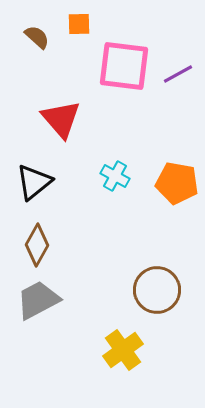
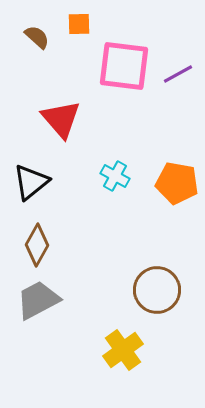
black triangle: moved 3 px left
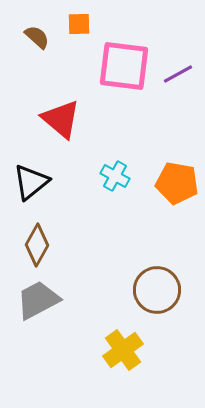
red triangle: rotated 9 degrees counterclockwise
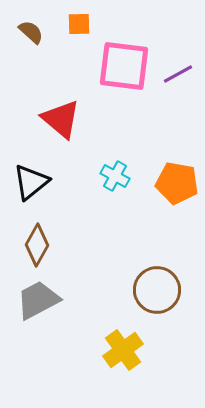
brown semicircle: moved 6 px left, 5 px up
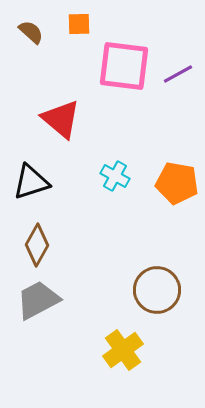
black triangle: rotated 21 degrees clockwise
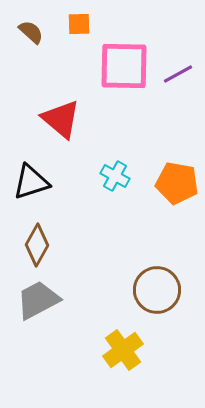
pink square: rotated 6 degrees counterclockwise
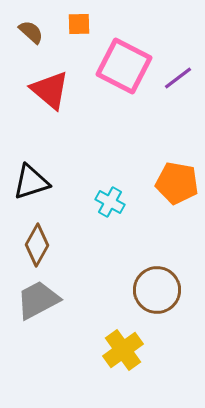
pink square: rotated 26 degrees clockwise
purple line: moved 4 px down; rotated 8 degrees counterclockwise
red triangle: moved 11 px left, 29 px up
cyan cross: moved 5 px left, 26 px down
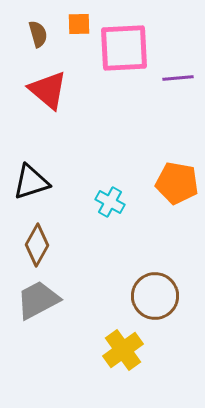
brown semicircle: moved 7 px right, 2 px down; rotated 32 degrees clockwise
pink square: moved 18 px up; rotated 30 degrees counterclockwise
purple line: rotated 32 degrees clockwise
red triangle: moved 2 px left
brown circle: moved 2 px left, 6 px down
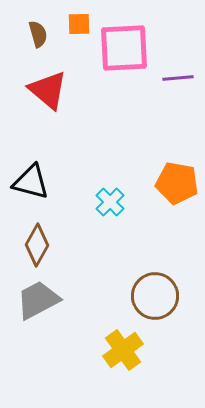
black triangle: rotated 33 degrees clockwise
cyan cross: rotated 16 degrees clockwise
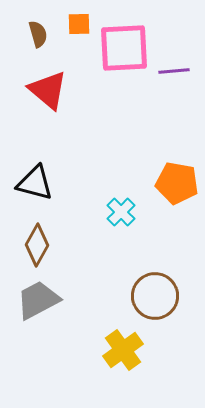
purple line: moved 4 px left, 7 px up
black triangle: moved 4 px right, 1 px down
cyan cross: moved 11 px right, 10 px down
